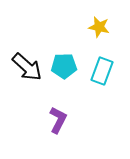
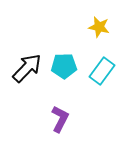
black arrow: moved 1 px down; rotated 88 degrees counterclockwise
cyan rectangle: rotated 16 degrees clockwise
purple L-shape: moved 2 px right, 1 px up
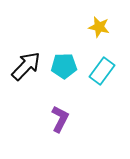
black arrow: moved 1 px left, 2 px up
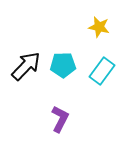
cyan pentagon: moved 1 px left, 1 px up
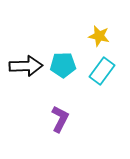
yellow star: moved 9 px down
black arrow: rotated 44 degrees clockwise
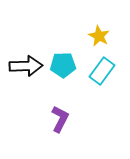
yellow star: rotated 15 degrees clockwise
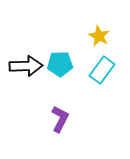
cyan pentagon: moved 3 px left, 1 px up
cyan rectangle: moved 1 px up
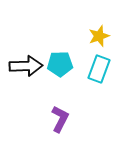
yellow star: rotated 25 degrees clockwise
cyan rectangle: moved 3 px left, 1 px up; rotated 16 degrees counterclockwise
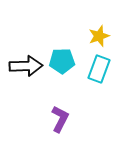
cyan pentagon: moved 2 px right, 3 px up
